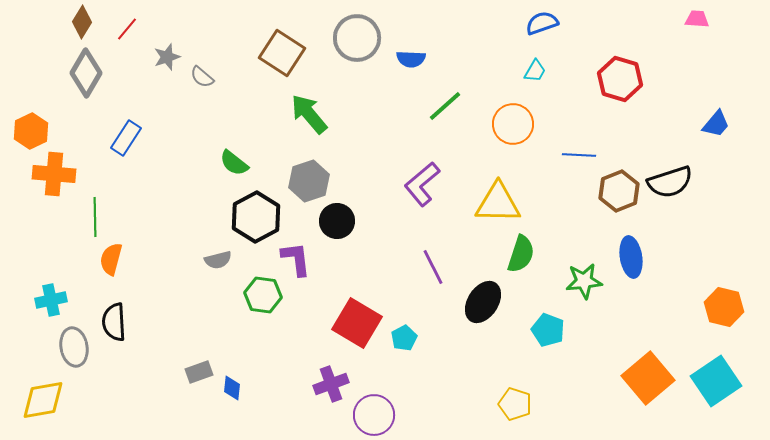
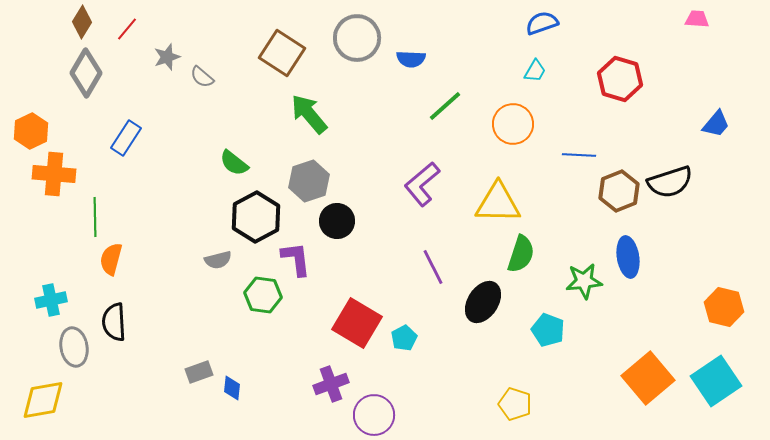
blue ellipse at (631, 257): moved 3 px left
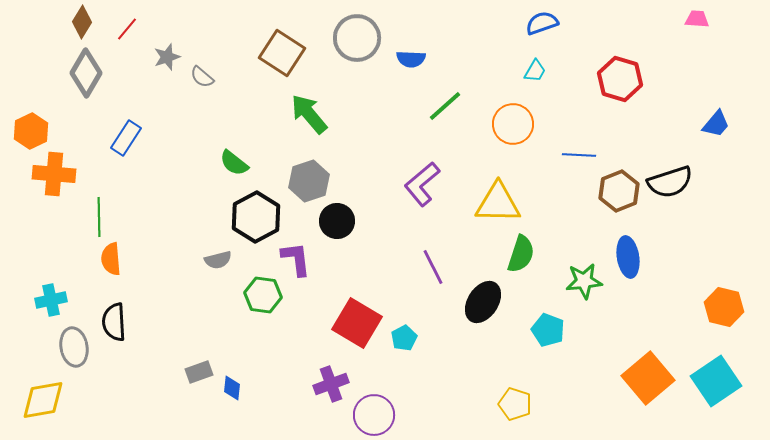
green line at (95, 217): moved 4 px right
orange semicircle at (111, 259): rotated 20 degrees counterclockwise
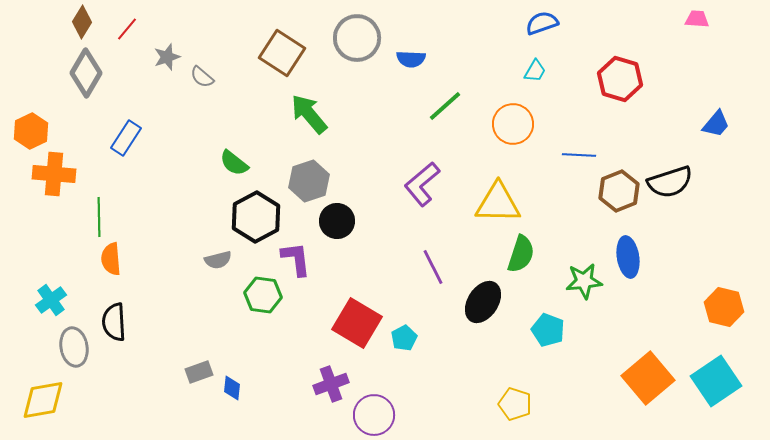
cyan cross at (51, 300): rotated 24 degrees counterclockwise
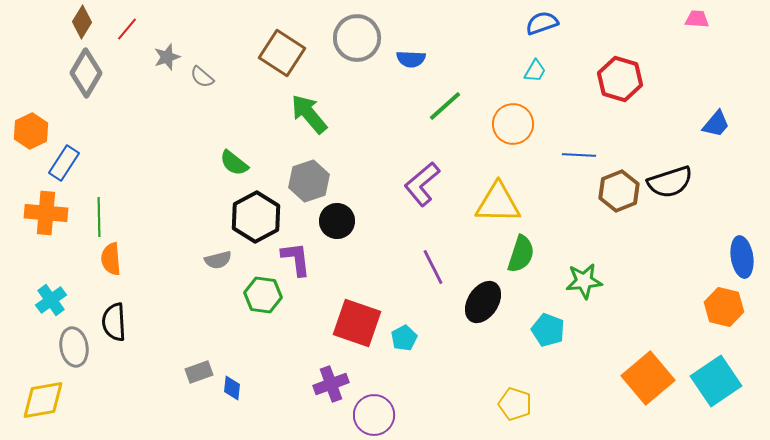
blue rectangle at (126, 138): moved 62 px left, 25 px down
orange cross at (54, 174): moved 8 px left, 39 px down
blue ellipse at (628, 257): moved 114 px right
red square at (357, 323): rotated 12 degrees counterclockwise
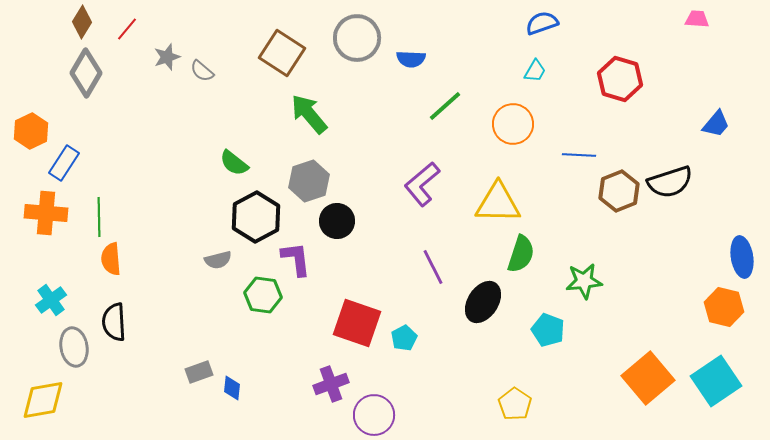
gray semicircle at (202, 77): moved 6 px up
yellow pentagon at (515, 404): rotated 16 degrees clockwise
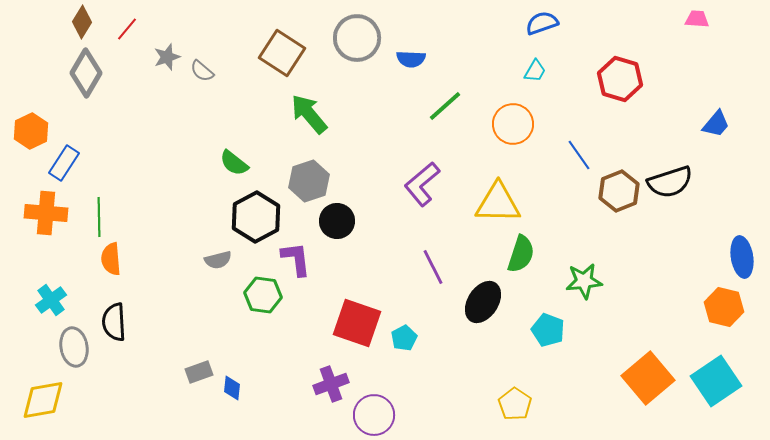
blue line at (579, 155): rotated 52 degrees clockwise
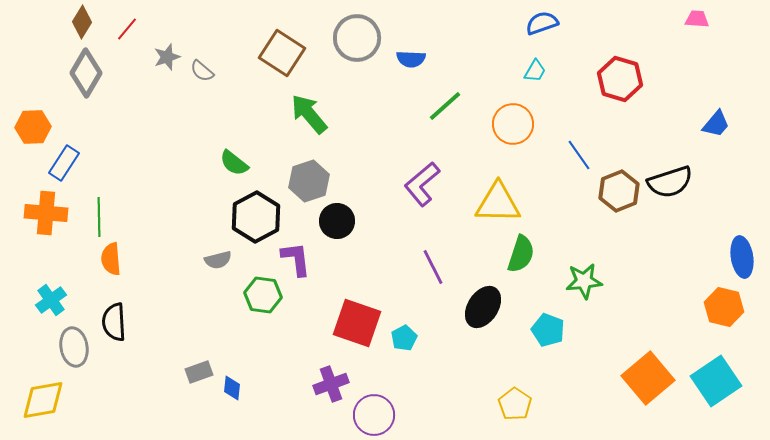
orange hexagon at (31, 131): moved 2 px right, 4 px up; rotated 24 degrees clockwise
black ellipse at (483, 302): moved 5 px down
